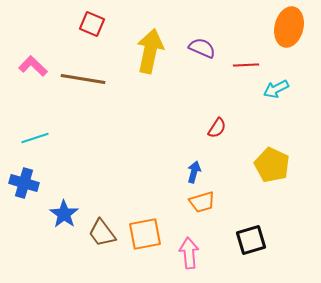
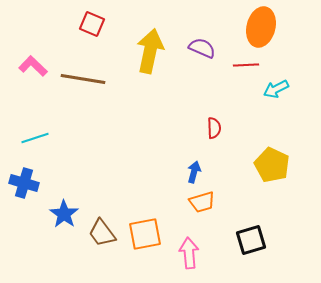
orange ellipse: moved 28 px left
red semicircle: moved 3 px left; rotated 35 degrees counterclockwise
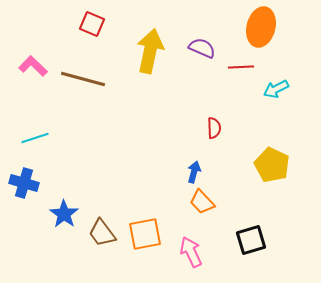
red line: moved 5 px left, 2 px down
brown line: rotated 6 degrees clockwise
orange trapezoid: rotated 64 degrees clockwise
pink arrow: moved 2 px right, 1 px up; rotated 20 degrees counterclockwise
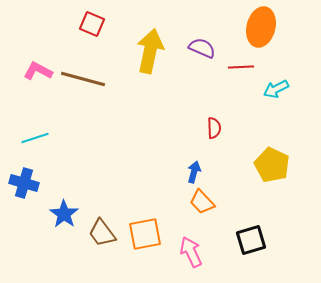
pink L-shape: moved 5 px right, 5 px down; rotated 16 degrees counterclockwise
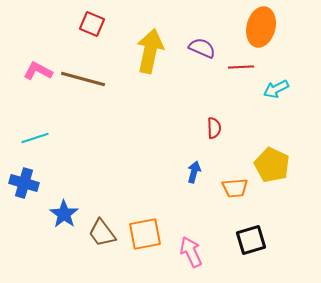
orange trapezoid: moved 33 px right, 14 px up; rotated 52 degrees counterclockwise
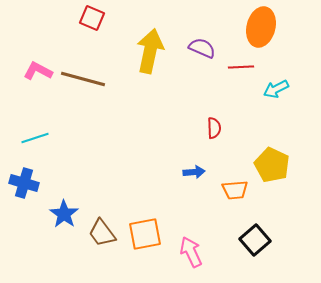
red square: moved 6 px up
blue arrow: rotated 70 degrees clockwise
orange trapezoid: moved 2 px down
black square: moved 4 px right; rotated 24 degrees counterclockwise
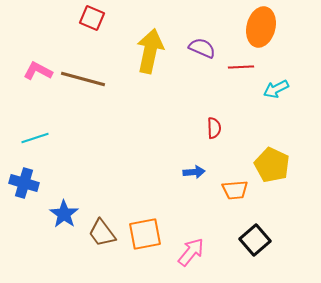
pink arrow: rotated 64 degrees clockwise
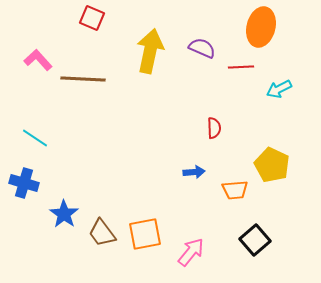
pink L-shape: moved 11 px up; rotated 20 degrees clockwise
brown line: rotated 12 degrees counterclockwise
cyan arrow: moved 3 px right
cyan line: rotated 52 degrees clockwise
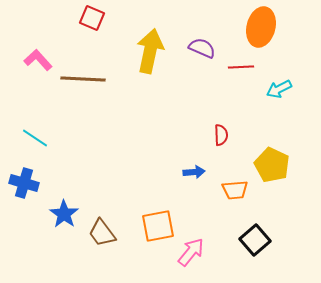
red semicircle: moved 7 px right, 7 px down
orange square: moved 13 px right, 8 px up
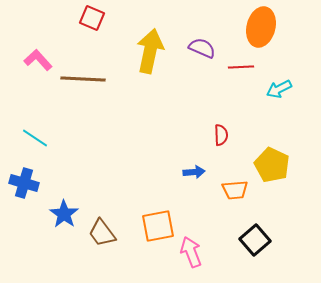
pink arrow: rotated 60 degrees counterclockwise
